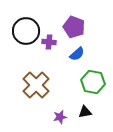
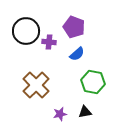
purple star: moved 3 px up
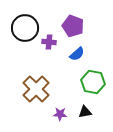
purple pentagon: moved 1 px left, 1 px up
black circle: moved 1 px left, 3 px up
brown cross: moved 4 px down
purple star: rotated 16 degrees clockwise
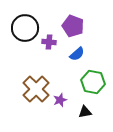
purple star: moved 14 px up; rotated 24 degrees counterclockwise
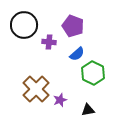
black circle: moved 1 px left, 3 px up
green hexagon: moved 9 px up; rotated 15 degrees clockwise
black triangle: moved 3 px right, 2 px up
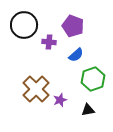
blue semicircle: moved 1 px left, 1 px down
green hexagon: moved 6 px down; rotated 15 degrees clockwise
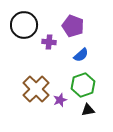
blue semicircle: moved 5 px right
green hexagon: moved 10 px left, 6 px down
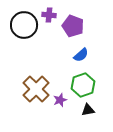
purple cross: moved 27 px up
